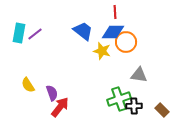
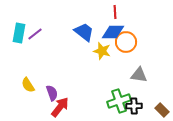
blue trapezoid: moved 1 px right, 1 px down
green cross: moved 2 px down
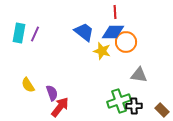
purple line: rotated 28 degrees counterclockwise
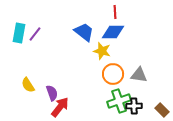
purple line: rotated 14 degrees clockwise
orange circle: moved 13 px left, 32 px down
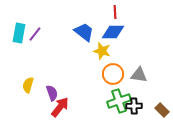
yellow semicircle: rotated 49 degrees clockwise
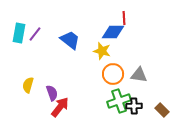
red line: moved 9 px right, 6 px down
blue trapezoid: moved 14 px left, 8 px down
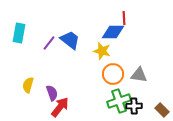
purple line: moved 14 px right, 9 px down
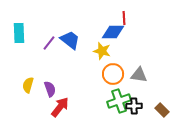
cyan rectangle: rotated 12 degrees counterclockwise
purple semicircle: moved 2 px left, 4 px up
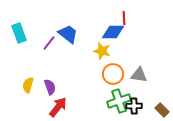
cyan rectangle: rotated 18 degrees counterclockwise
blue trapezoid: moved 2 px left, 6 px up
purple semicircle: moved 2 px up
red arrow: moved 2 px left
